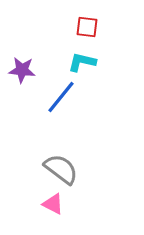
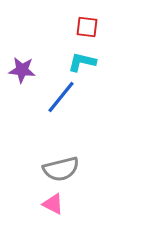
gray semicircle: rotated 129 degrees clockwise
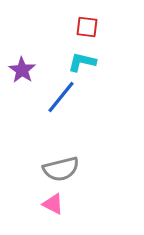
purple star: rotated 28 degrees clockwise
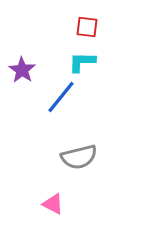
cyan L-shape: rotated 12 degrees counterclockwise
gray semicircle: moved 18 px right, 12 px up
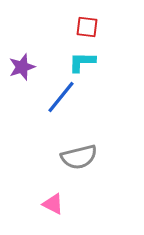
purple star: moved 3 px up; rotated 20 degrees clockwise
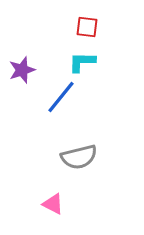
purple star: moved 3 px down
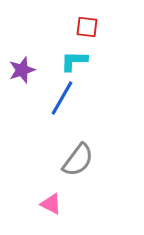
cyan L-shape: moved 8 px left, 1 px up
blue line: moved 1 px right, 1 px down; rotated 9 degrees counterclockwise
gray semicircle: moved 1 px left, 3 px down; rotated 39 degrees counterclockwise
pink triangle: moved 2 px left
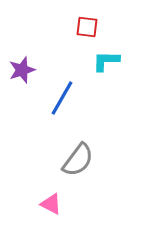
cyan L-shape: moved 32 px right
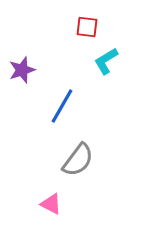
cyan L-shape: rotated 32 degrees counterclockwise
blue line: moved 8 px down
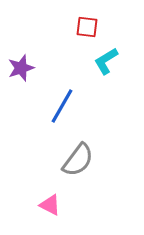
purple star: moved 1 px left, 2 px up
pink triangle: moved 1 px left, 1 px down
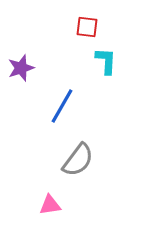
cyan L-shape: rotated 124 degrees clockwise
pink triangle: rotated 35 degrees counterclockwise
